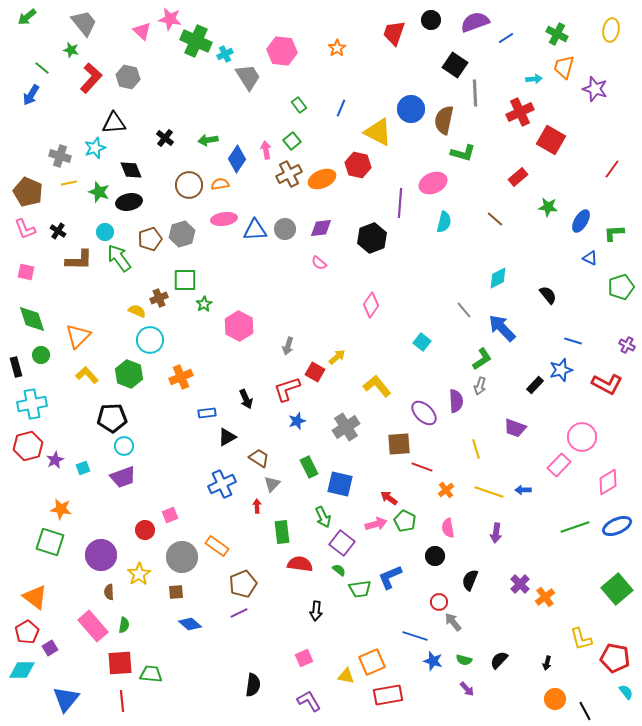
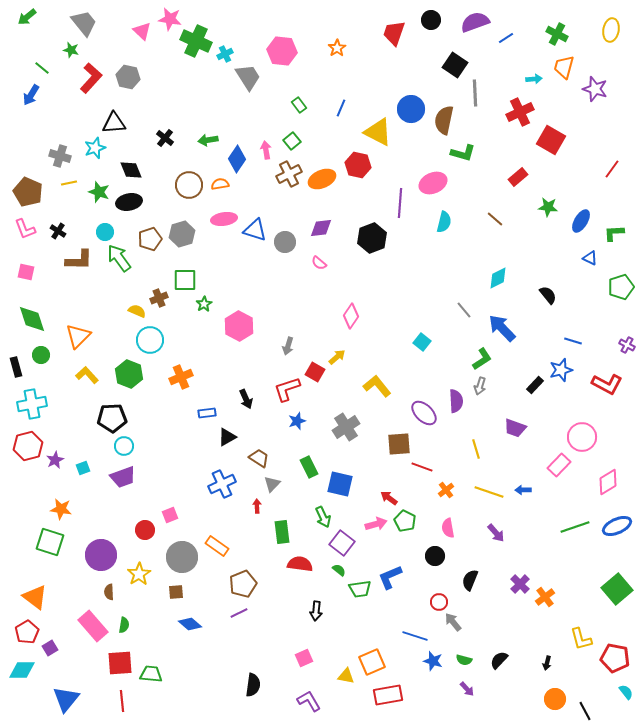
gray circle at (285, 229): moved 13 px down
blue triangle at (255, 230): rotated 20 degrees clockwise
pink diamond at (371, 305): moved 20 px left, 11 px down
purple arrow at (496, 533): rotated 48 degrees counterclockwise
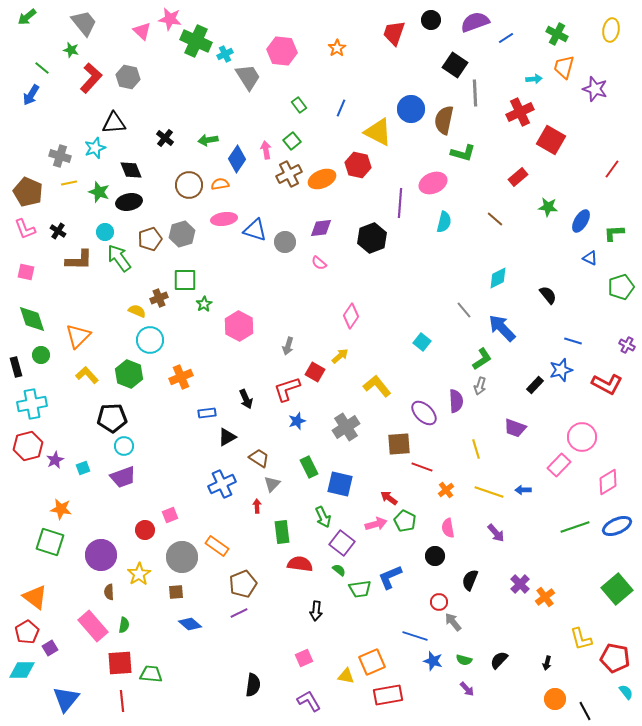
yellow arrow at (337, 357): moved 3 px right, 1 px up
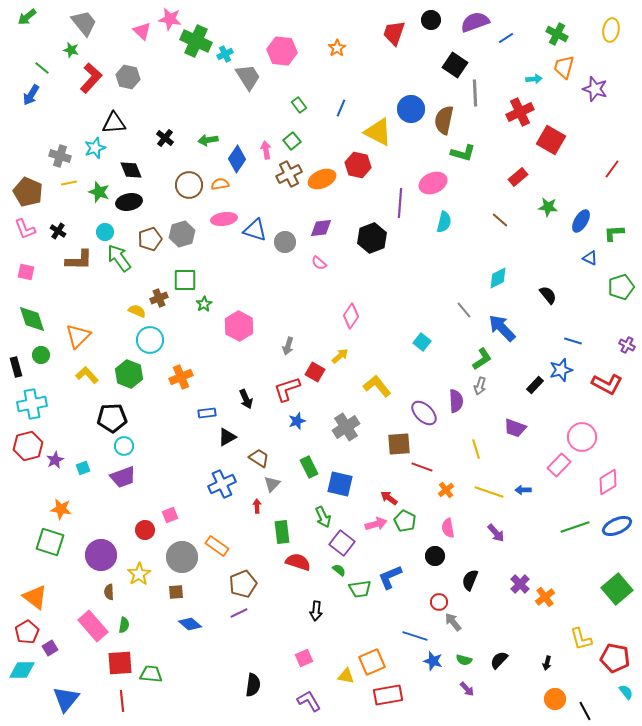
brown line at (495, 219): moved 5 px right, 1 px down
red semicircle at (300, 564): moved 2 px left, 2 px up; rotated 10 degrees clockwise
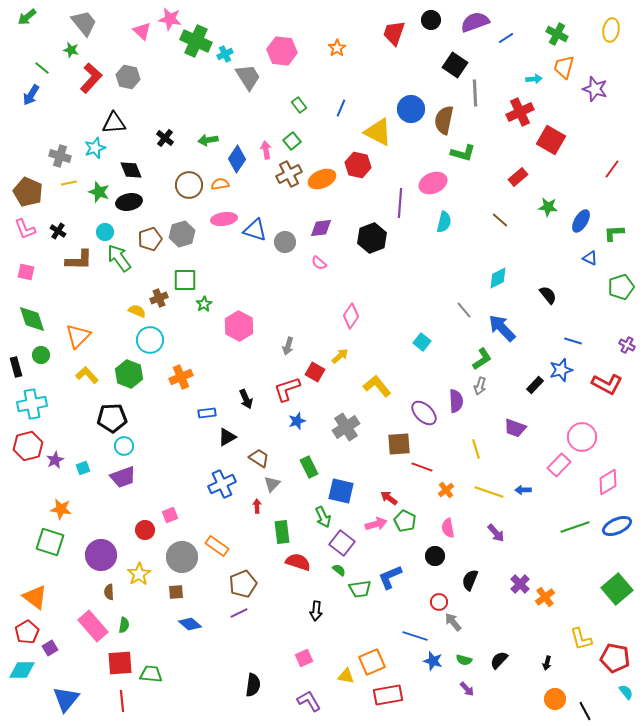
blue square at (340, 484): moved 1 px right, 7 px down
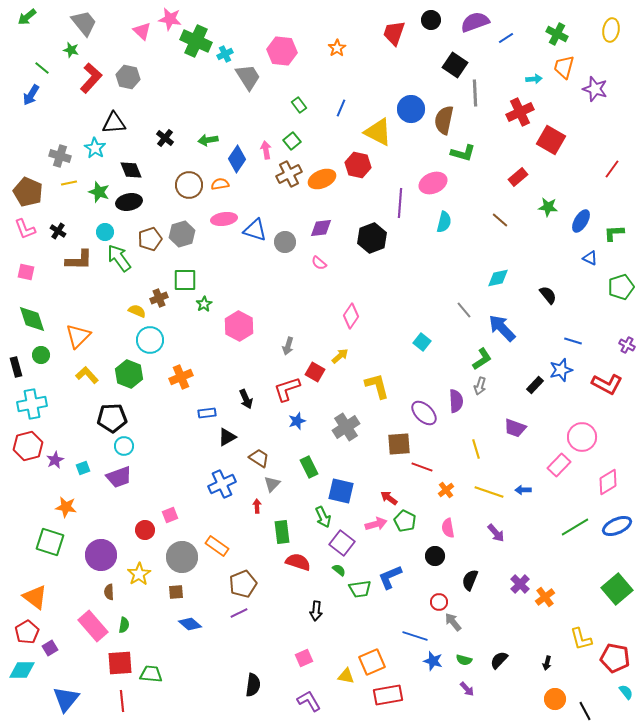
cyan star at (95, 148): rotated 20 degrees counterclockwise
cyan diamond at (498, 278): rotated 15 degrees clockwise
yellow L-shape at (377, 386): rotated 24 degrees clockwise
purple trapezoid at (123, 477): moved 4 px left
orange star at (61, 509): moved 5 px right, 2 px up
green line at (575, 527): rotated 12 degrees counterclockwise
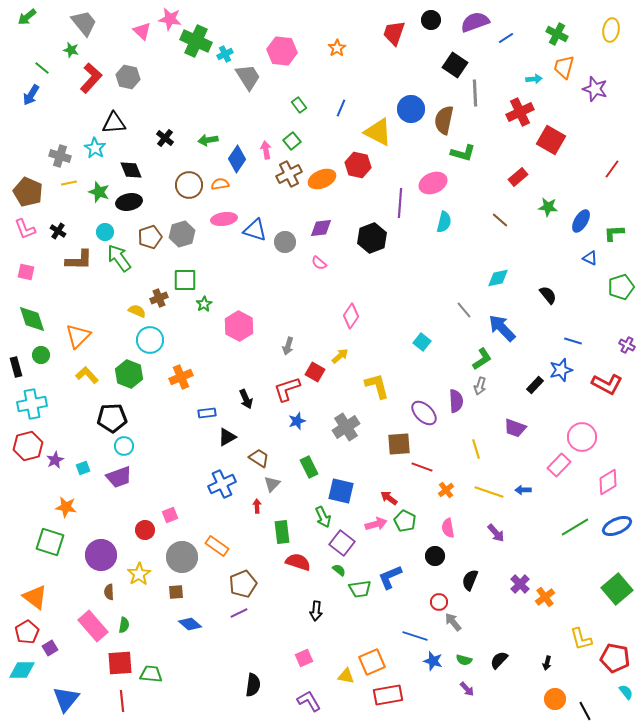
brown pentagon at (150, 239): moved 2 px up
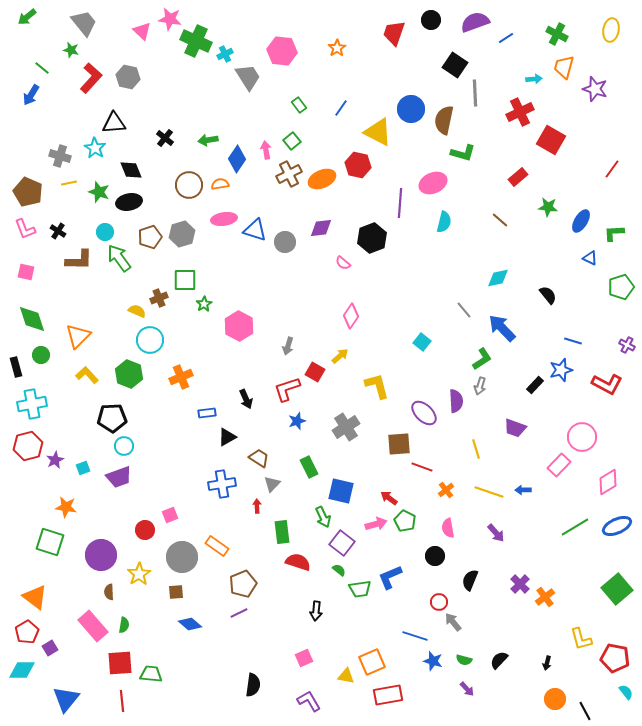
blue line at (341, 108): rotated 12 degrees clockwise
pink semicircle at (319, 263): moved 24 px right
blue cross at (222, 484): rotated 16 degrees clockwise
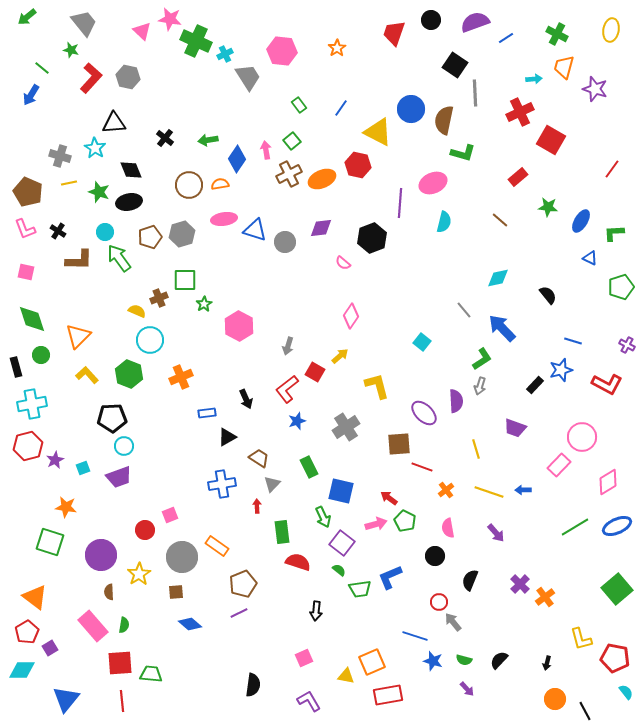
red L-shape at (287, 389): rotated 20 degrees counterclockwise
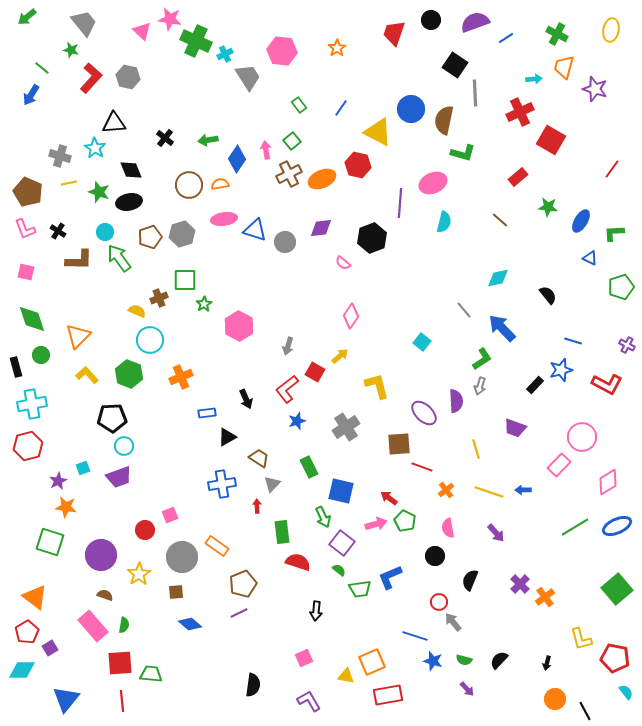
purple star at (55, 460): moved 3 px right, 21 px down
brown semicircle at (109, 592): moved 4 px left, 3 px down; rotated 112 degrees clockwise
